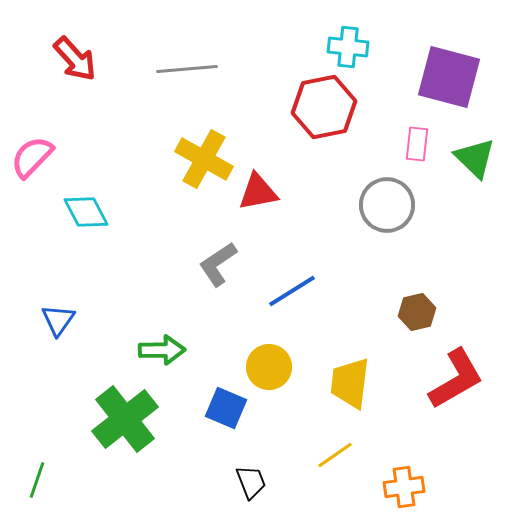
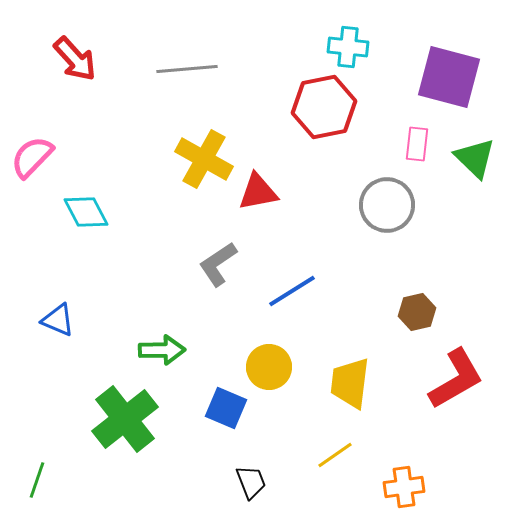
blue triangle: rotated 42 degrees counterclockwise
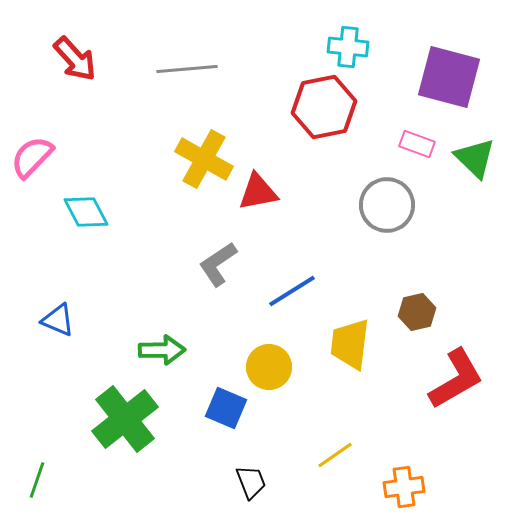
pink rectangle: rotated 76 degrees counterclockwise
yellow trapezoid: moved 39 px up
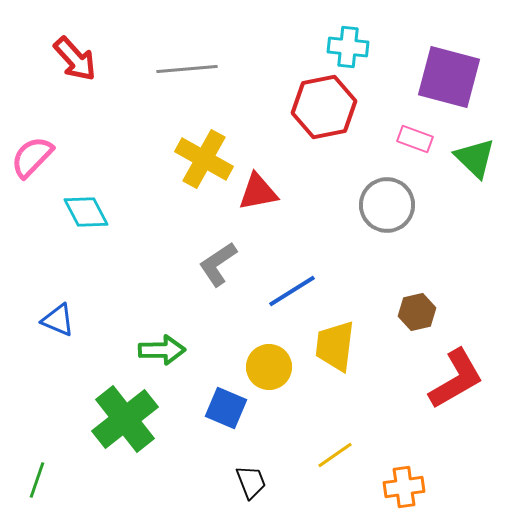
pink rectangle: moved 2 px left, 5 px up
yellow trapezoid: moved 15 px left, 2 px down
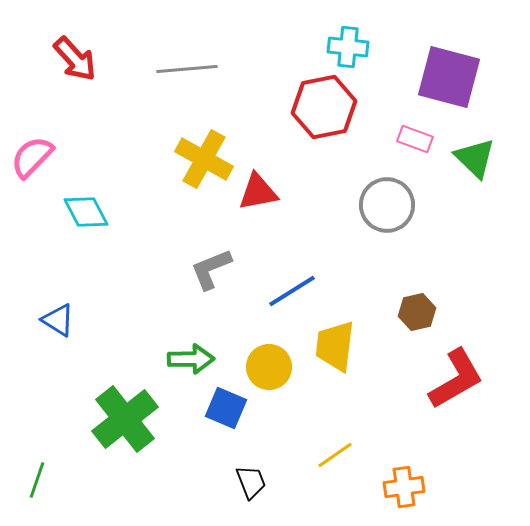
gray L-shape: moved 7 px left, 5 px down; rotated 12 degrees clockwise
blue triangle: rotated 9 degrees clockwise
green arrow: moved 29 px right, 9 px down
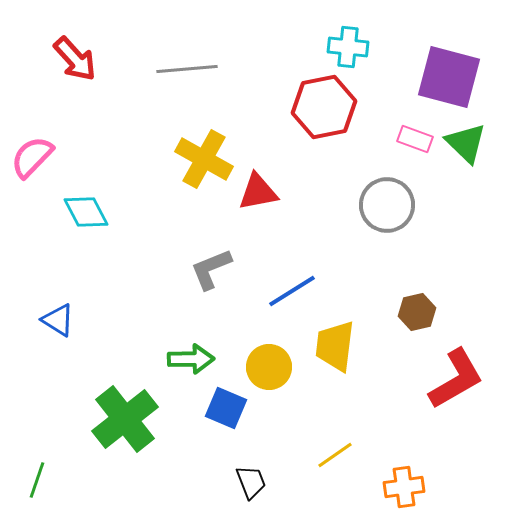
green triangle: moved 9 px left, 15 px up
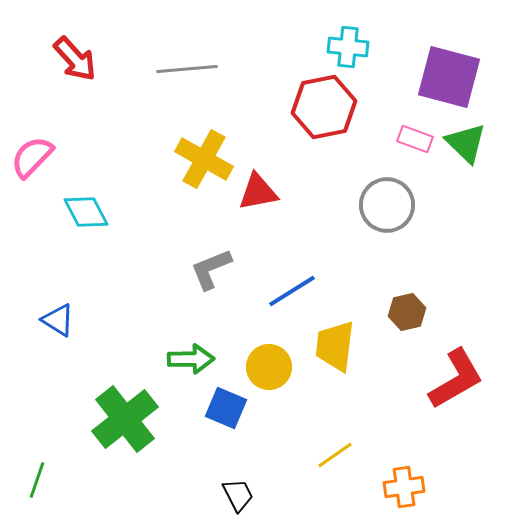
brown hexagon: moved 10 px left
black trapezoid: moved 13 px left, 13 px down; rotated 6 degrees counterclockwise
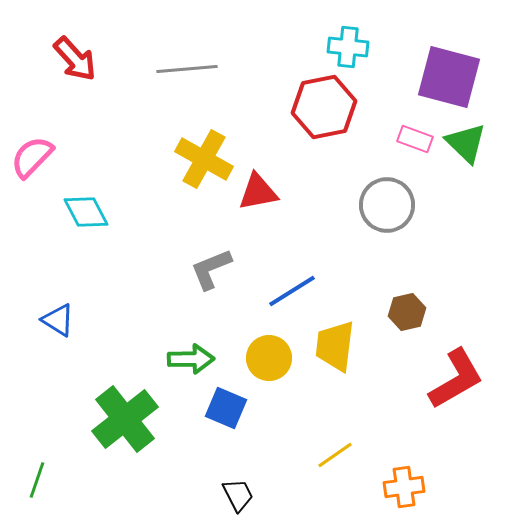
yellow circle: moved 9 px up
